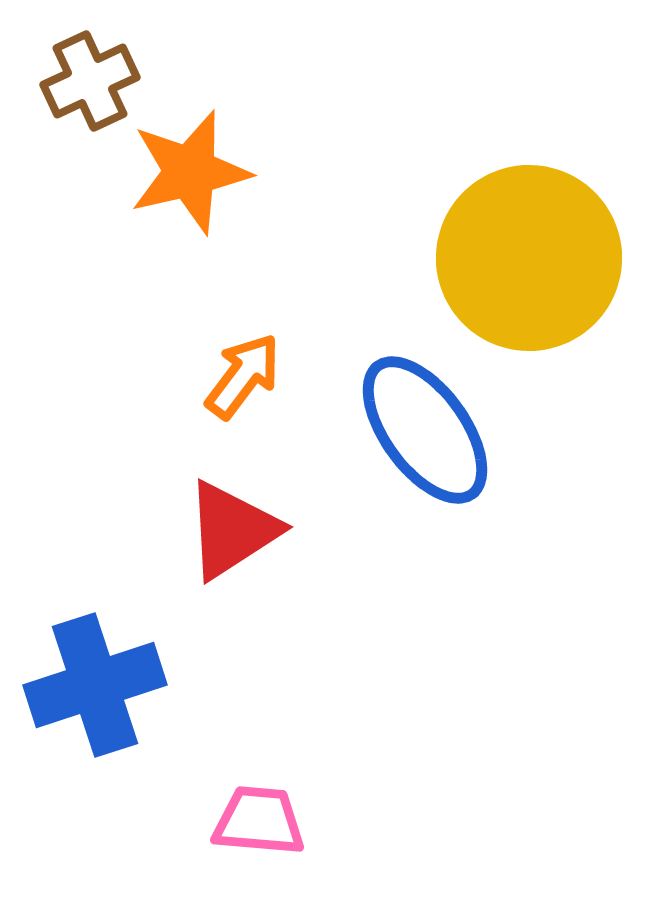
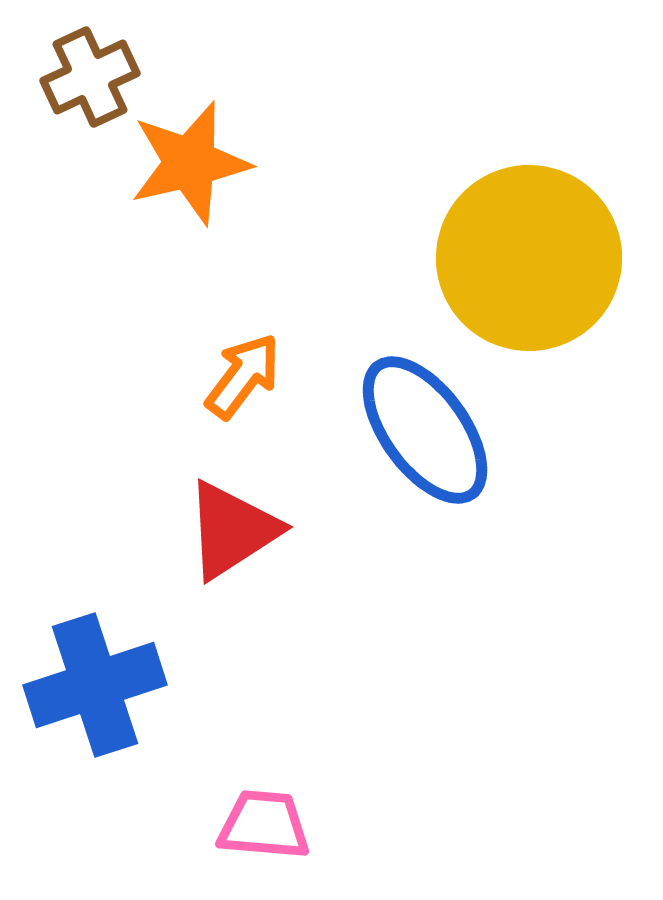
brown cross: moved 4 px up
orange star: moved 9 px up
pink trapezoid: moved 5 px right, 4 px down
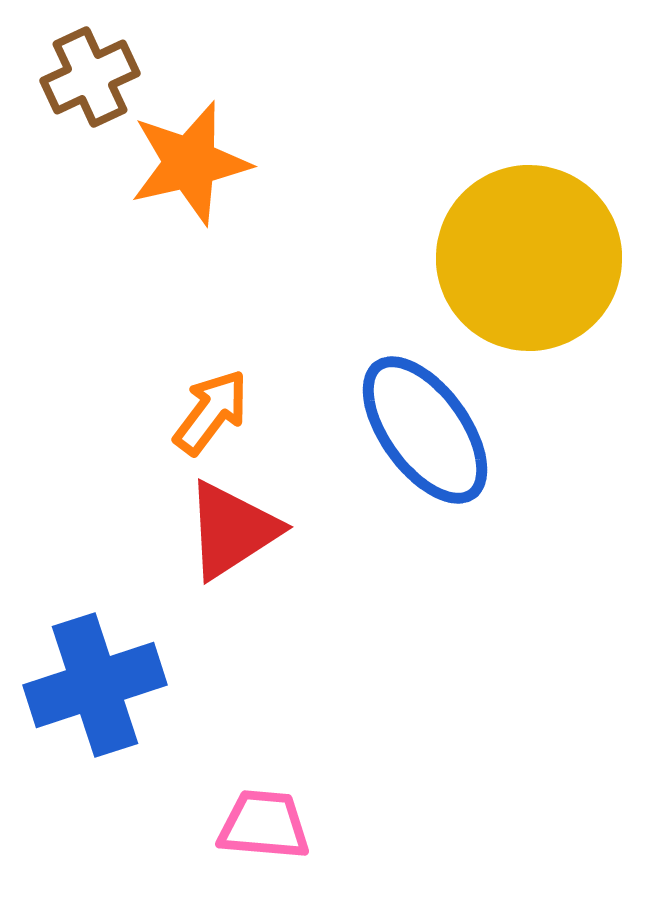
orange arrow: moved 32 px left, 36 px down
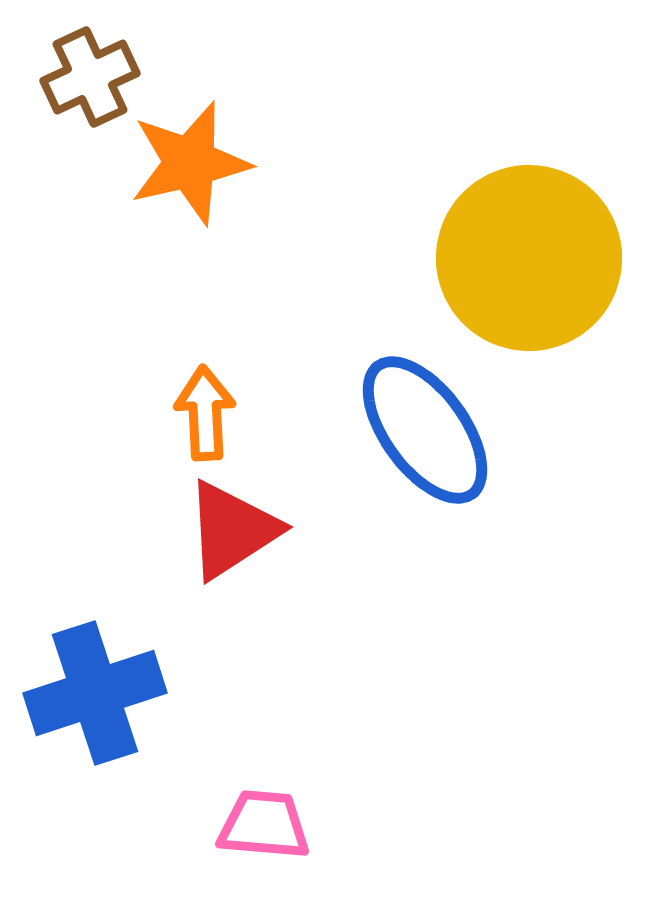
orange arrow: moved 6 px left, 1 px down; rotated 40 degrees counterclockwise
blue cross: moved 8 px down
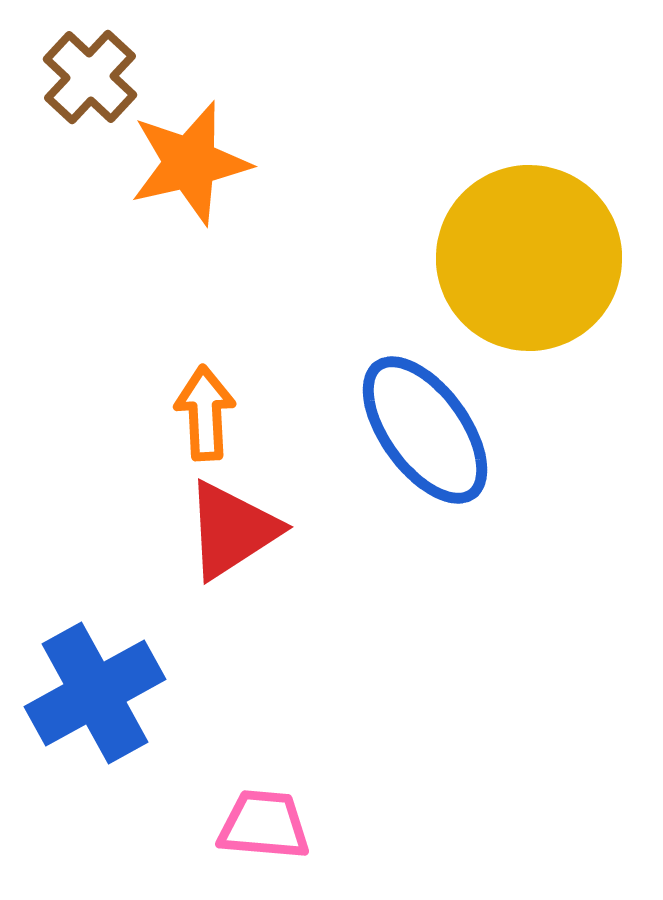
brown cross: rotated 22 degrees counterclockwise
blue cross: rotated 11 degrees counterclockwise
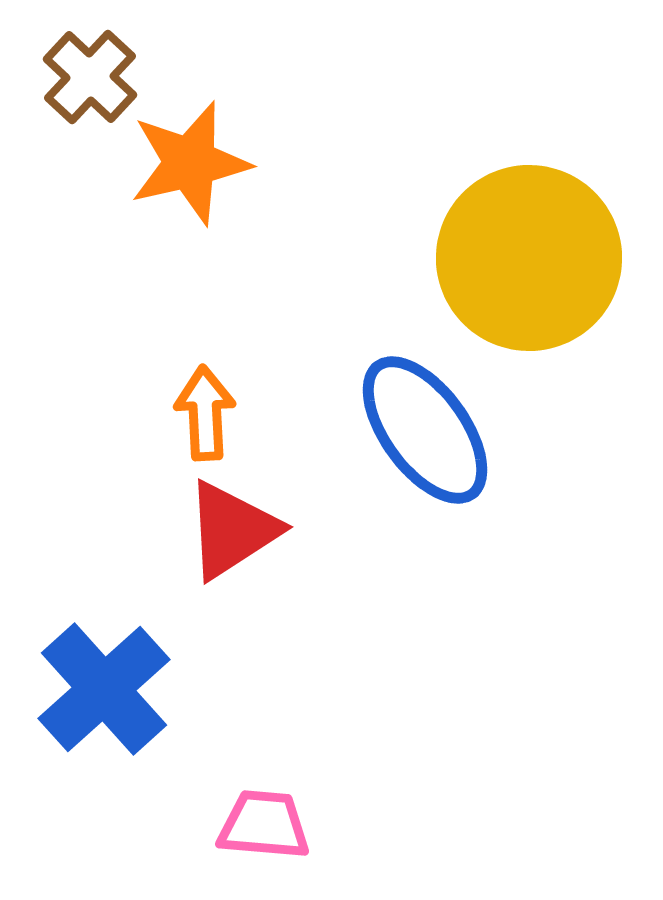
blue cross: moved 9 px right, 4 px up; rotated 13 degrees counterclockwise
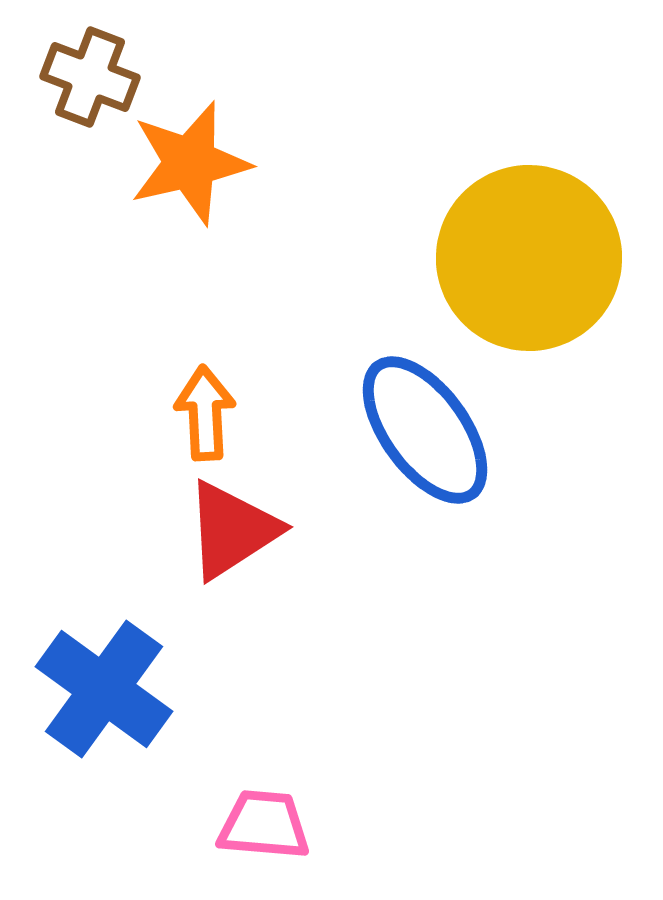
brown cross: rotated 22 degrees counterclockwise
blue cross: rotated 12 degrees counterclockwise
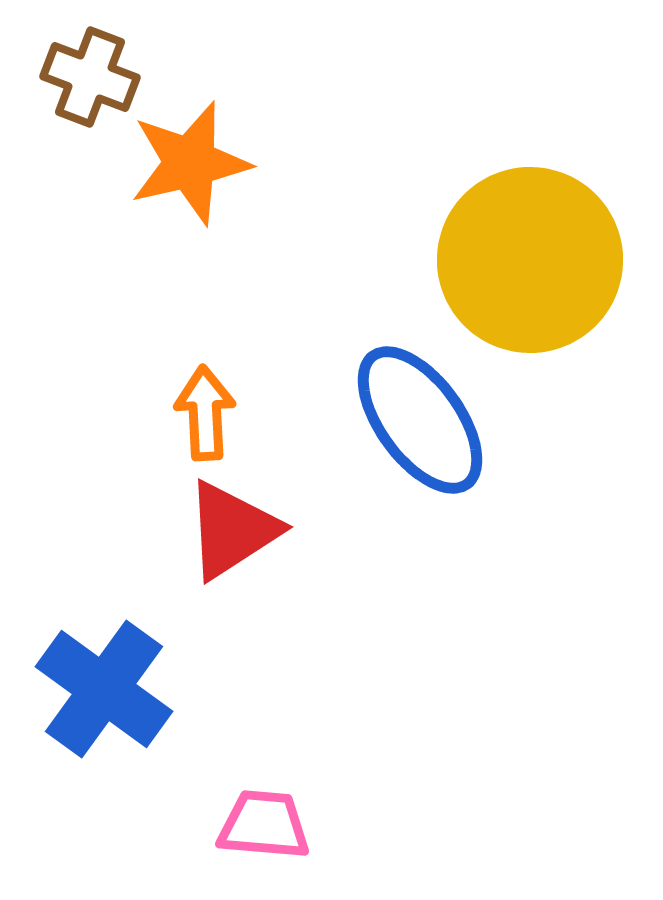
yellow circle: moved 1 px right, 2 px down
blue ellipse: moved 5 px left, 10 px up
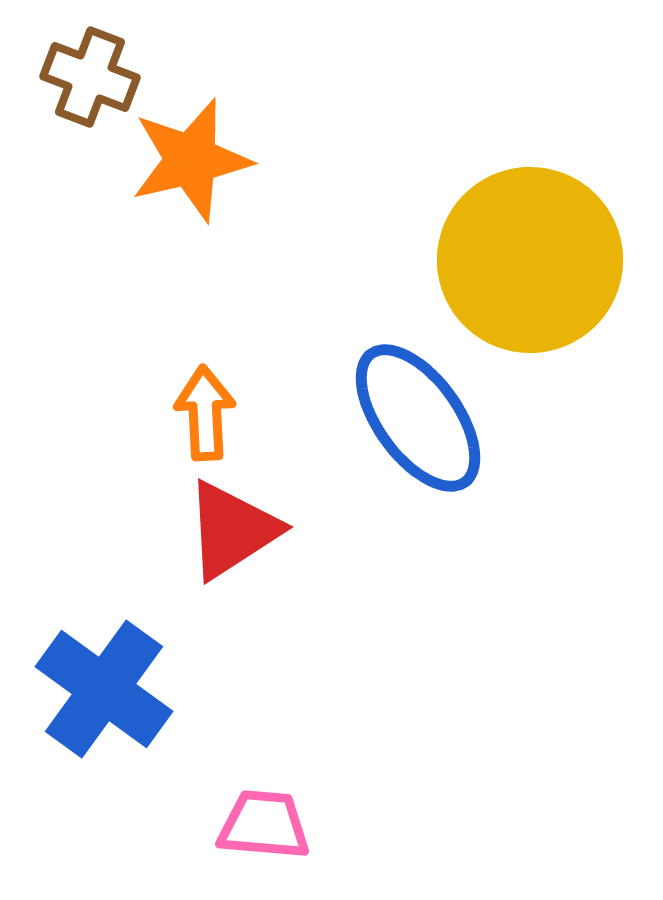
orange star: moved 1 px right, 3 px up
blue ellipse: moved 2 px left, 2 px up
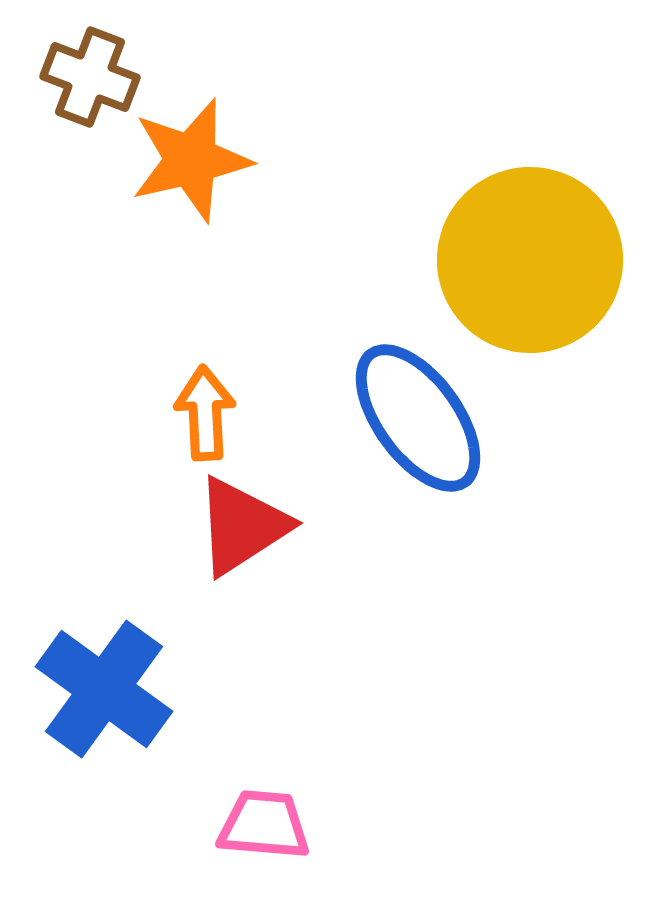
red triangle: moved 10 px right, 4 px up
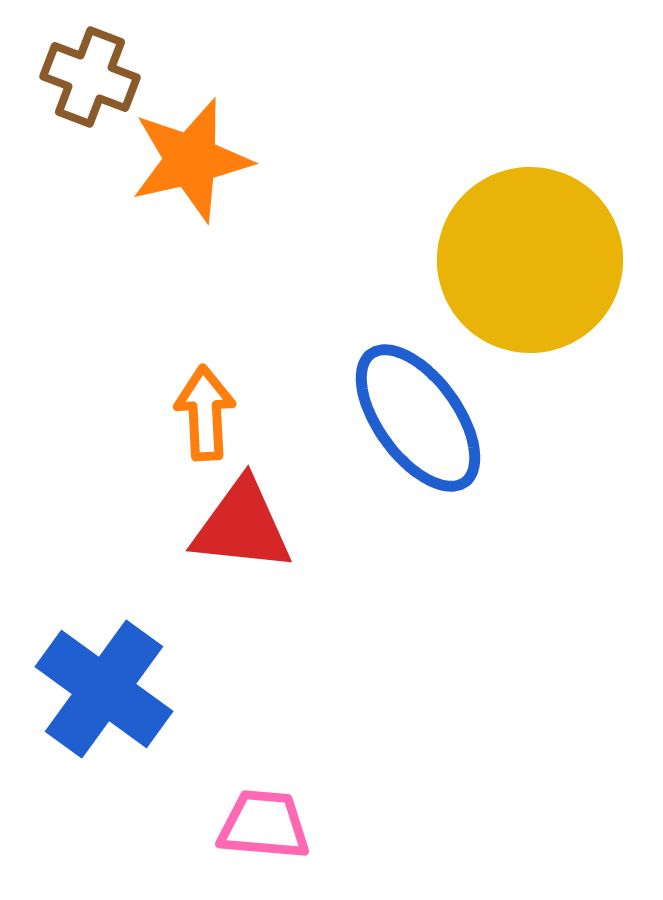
red triangle: rotated 39 degrees clockwise
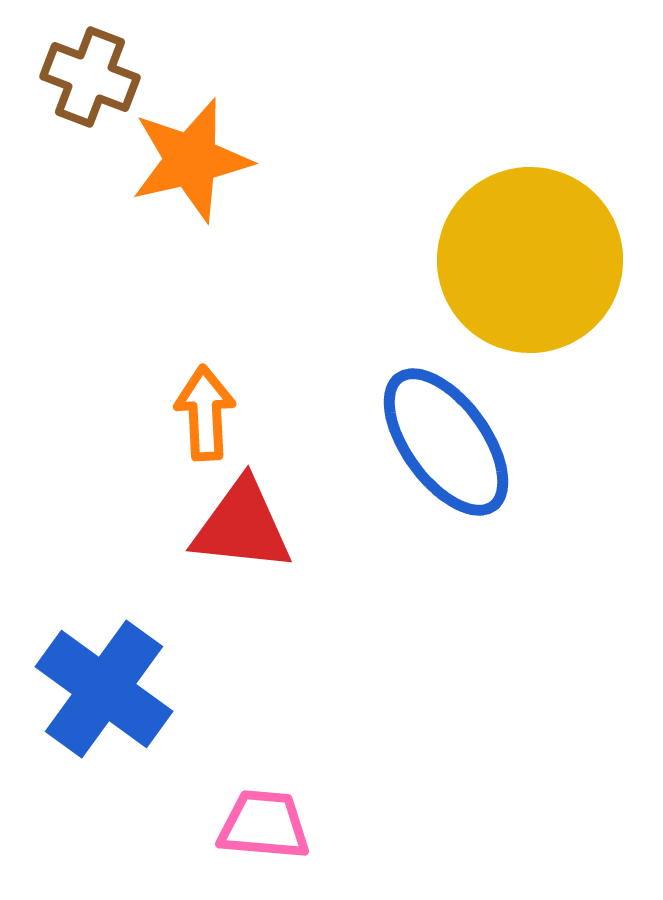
blue ellipse: moved 28 px right, 24 px down
